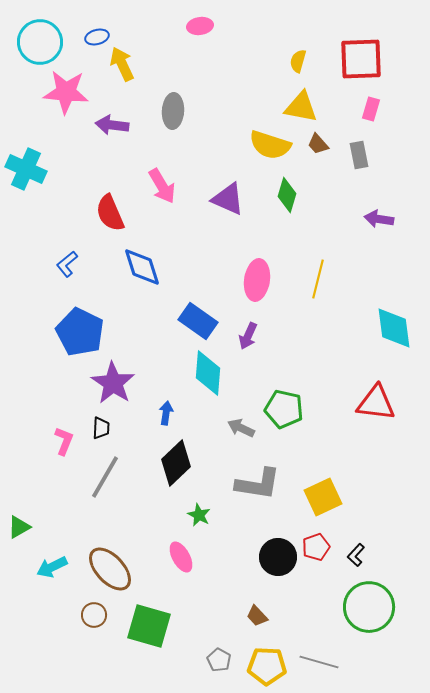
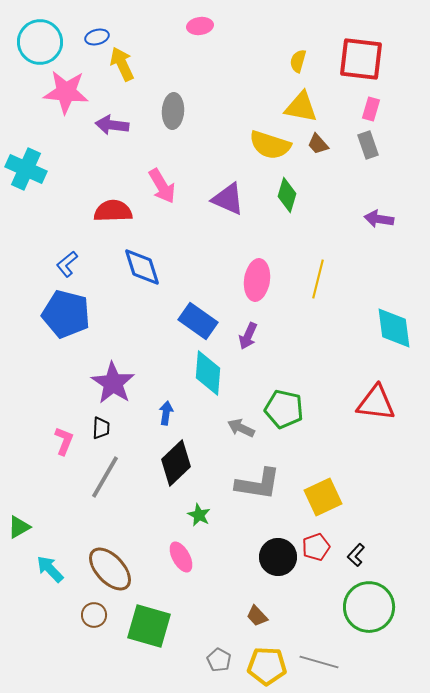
red square at (361, 59): rotated 9 degrees clockwise
gray rectangle at (359, 155): moved 9 px right, 10 px up; rotated 8 degrees counterclockwise
red semicircle at (110, 213): moved 3 px right, 2 px up; rotated 111 degrees clockwise
blue pentagon at (80, 332): moved 14 px left, 18 px up; rotated 12 degrees counterclockwise
cyan arrow at (52, 567): moved 2 px left, 2 px down; rotated 72 degrees clockwise
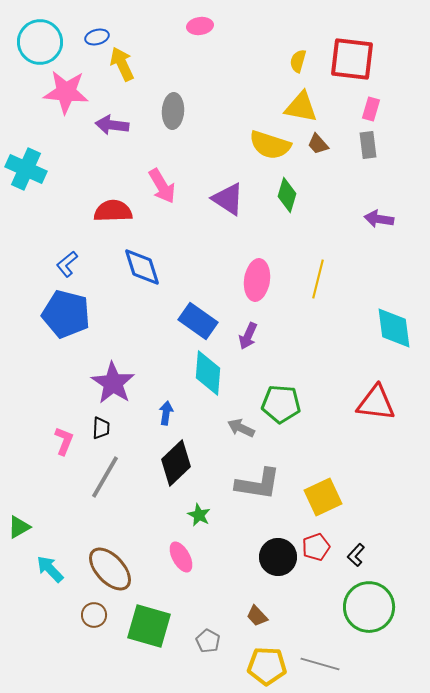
red square at (361, 59): moved 9 px left
gray rectangle at (368, 145): rotated 12 degrees clockwise
purple triangle at (228, 199): rotated 9 degrees clockwise
green pentagon at (284, 409): moved 3 px left, 5 px up; rotated 9 degrees counterclockwise
gray pentagon at (219, 660): moved 11 px left, 19 px up
gray line at (319, 662): moved 1 px right, 2 px down
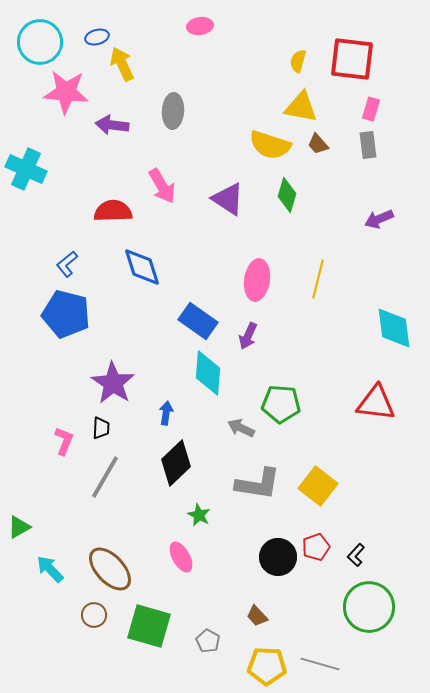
purple arrow at (379, 219): rotated 32 degrees counterclockwise
yellow square at (323, 497): moved 5 px left, 11 px up; rotated 27 degrees counterclockwise
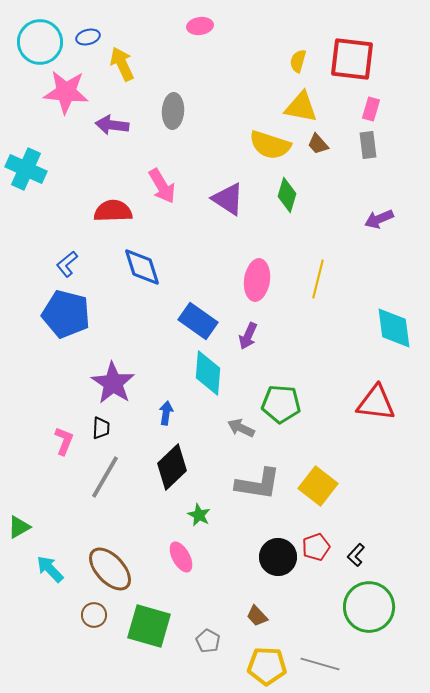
blue ellipse at (97, 37): moved 9 px left
black diamond at (176, 463): moved 4 px left, 4 px down
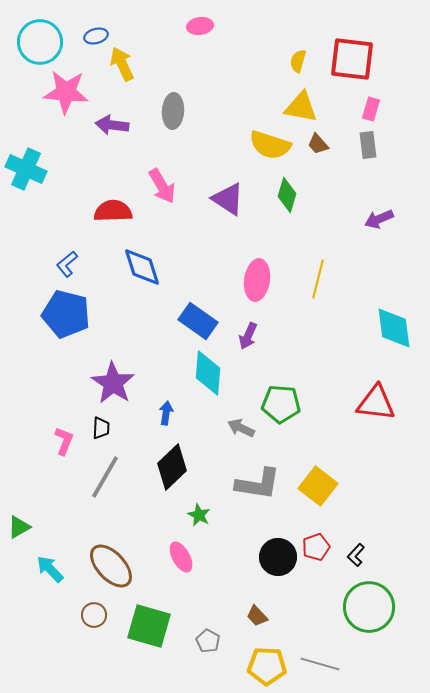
blue ellipse at (88, 37): moved 8 px right, 1 px up
brown ellipse at (110, 569): moved 1 px right, 3 px up
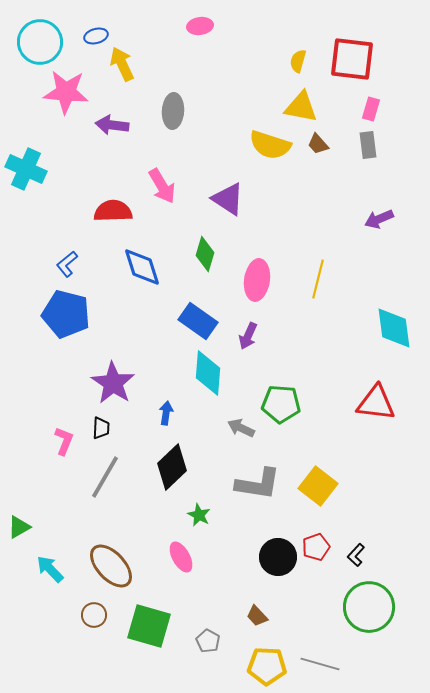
green diamond at (287, 195): moved 82 px left, 59 px down
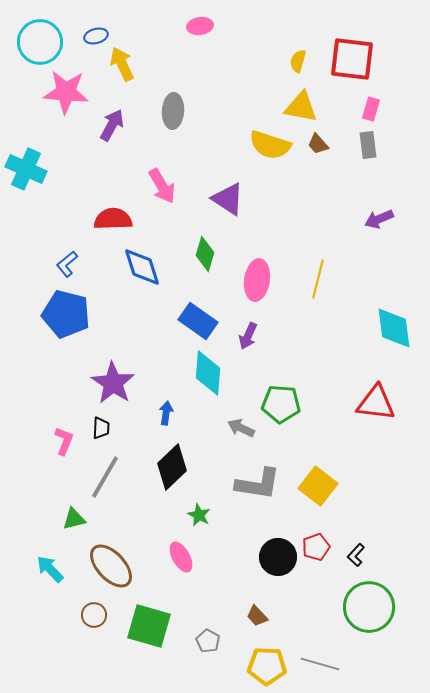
purple arrow at (112, 125): rotated 112 degrees clockwise
red semicircle at (113, 211): moved 8 px down
green triangle at (19, 527): moved 55 px right, 8 px up; rotated 15 degrees clockwise
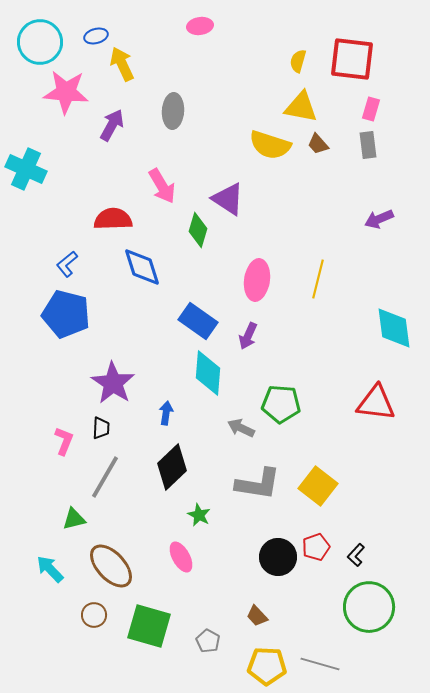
green diamond at (205, 254): moved 7 px left, 24 px up
